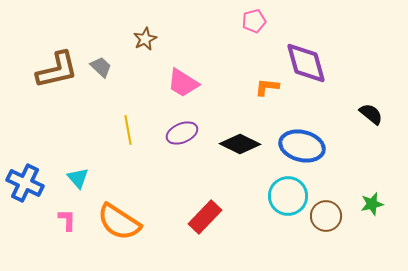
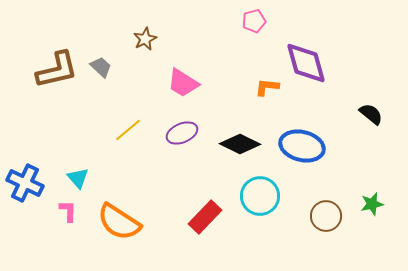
yellow line: rotated 60 degrees clockwise
cyan circle: moved 28 px left
pink L-shape: moved 1 px right, 9 px up
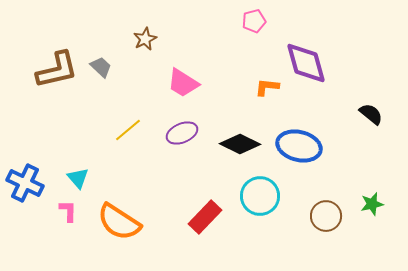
blue ellipse: moved 3 px left
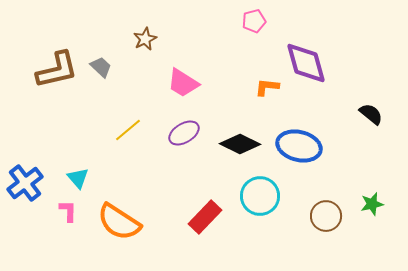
purple ellipse: moved 2 px right; rotated 8 degrees counterclockwise
blue cross: rotated 27 degrees clockwise
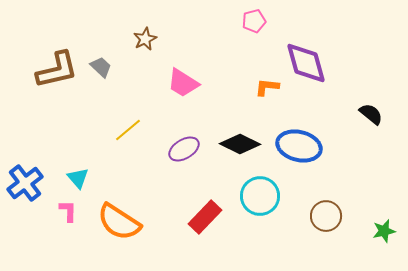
purple ellipse: moved 16 px down
green star: moved 12 px right, 27 px down
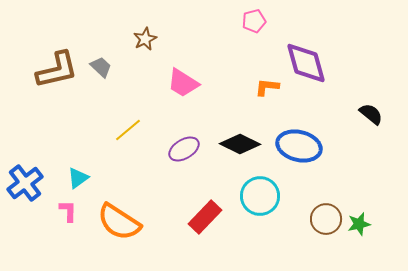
cyan triangle: rotated 35 degrees clockwise
brown circle: moved 3 px down
green star: moved 25 px left, 7 px up
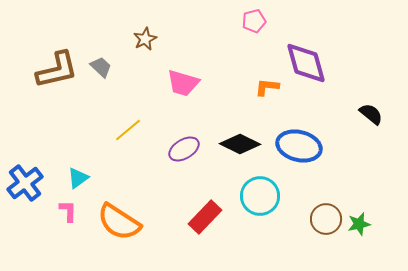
pink trapezoid: rotated 16 degrees counterclockwise
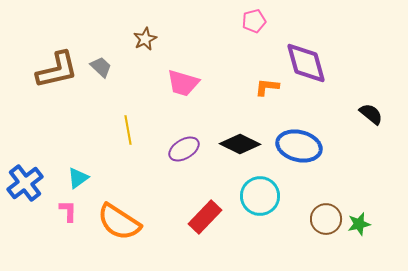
yellow line: rotated 60 degrees counterclockwise
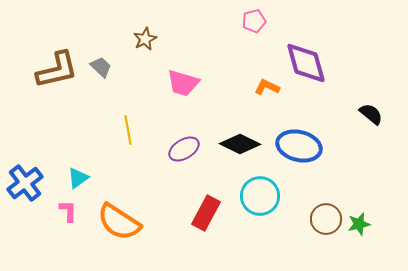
orange L-shape: rotated 20 degrees clockwise
red rectangle: moved 1 px right, 4 px up; rotated 16 degrees counterclockwise
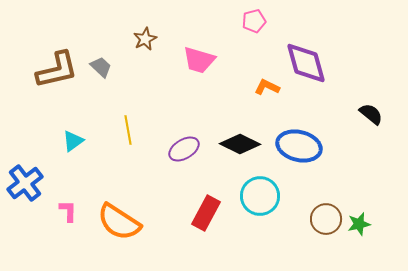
pink trapezoid: moved 16 px right, 23 px up
cyan triangle: moved 5 px left, 37 px up
